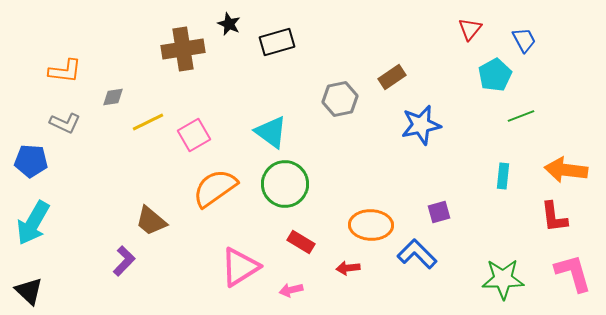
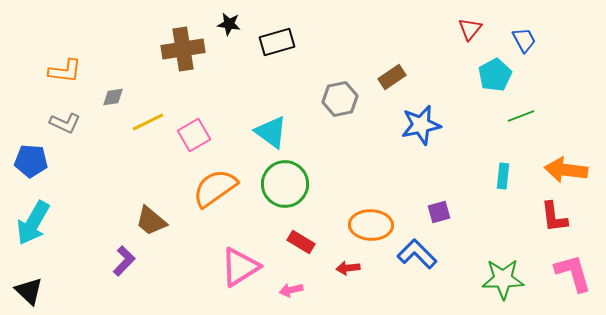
black star: rotated 15 degrees counterclockwise
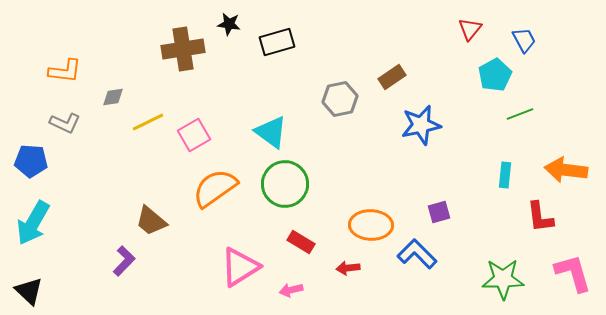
green line: moved 1 px left, 2 px up
cyan rectangle: moved 2 px right, 1 px up
red L-shape: moved 14 px left
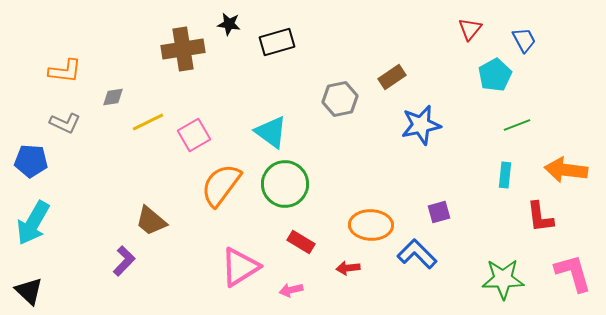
green line: moved 3 px left, 11 px down
orange semicircle: moved 6 px right, 3 px up; rotated 18 degrees counterclockwise
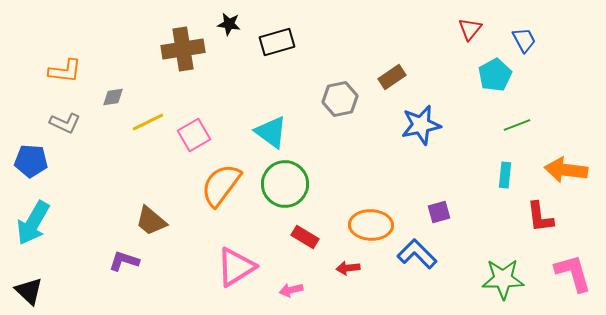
red rectangle: moved 4 px right, 5 px up
purple L-shape: rotated 116 degrees counterclockwise
pink triangle: moved 4 px left
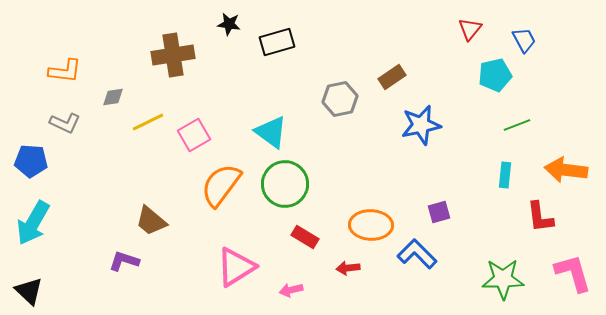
brown cross: moved 10 px left, 6 px down
cyan pentagon: rotated 16 degrees clockwise
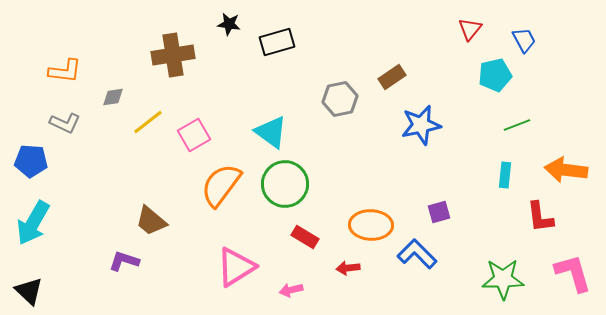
yellow line: rotated 12 degrees counterclockwise
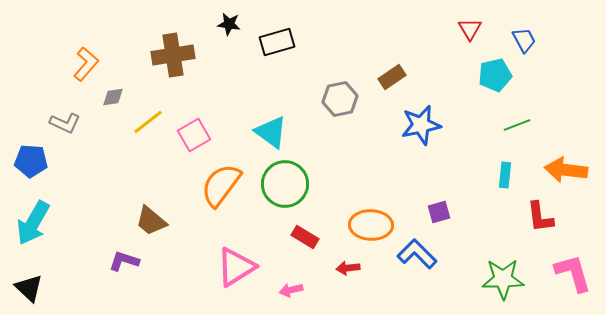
red triangle: rotated 10 degrees counterclockwise
orange L-shape: moved 21 px right, 7 px up; rotated 56 degrees counterclockwise
black triangle: moved 3 px up
